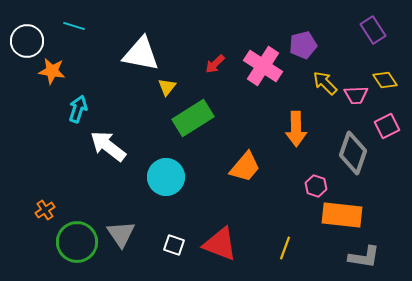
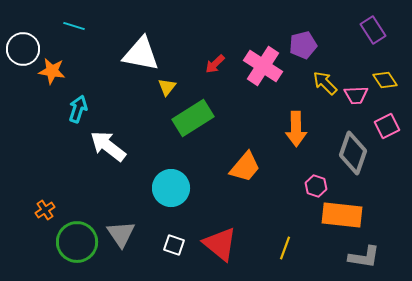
white circle: moved 4 px left, 8 px down
cyan circle: moved 5 px right, 11 px down
red triangle: rotated 18 degrees clockwise
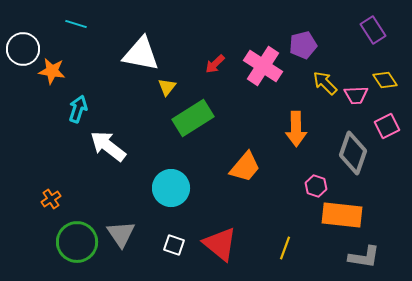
cyan line: moved 2 px right, 2 px up
orange cross: moved 6 px right, 11 px up
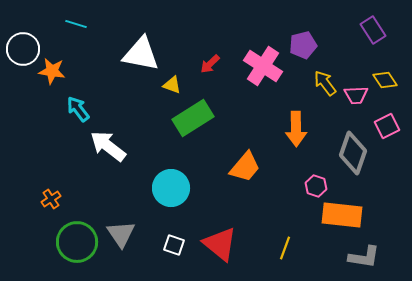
red arrow: moved 5 px left
yellow arrow: rotated 8 degrees clockwise
yellow triangle: moved 5 px right, 2 px up; rotated 48 degrees counterclockwise
cyan arrow: rotated 56 degrees counterclockwise
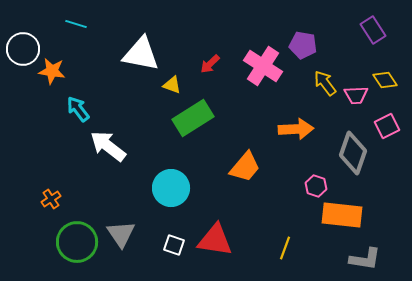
purple pentagon: rotated 24 degrees clockwise
orange arrow: rotated 92 degrees counterclockwise
red triangle: moved 5 px left, 4 px up; rotated 30 degrees counterclockwise
gray L-shape: moved 1 px right, 2 px down
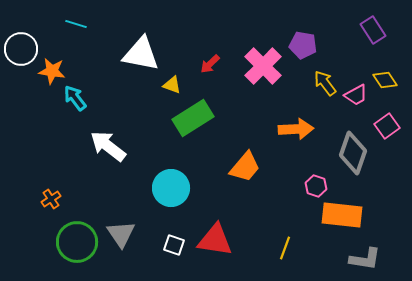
white circle: moved 2 px left
pink cross: rotated 12 degrees clockwise
pink trapezoid: rotated 25 degrees counterclockwise
cyan arrow: moved 3 px left, 11 px up
pink square: rotated 10 degrees counterclockwise
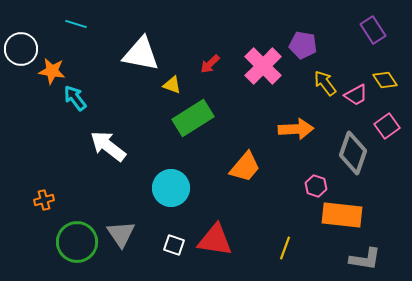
orange cross: moved 7 px left, 1 px down; rotated 18 degrees clockwise
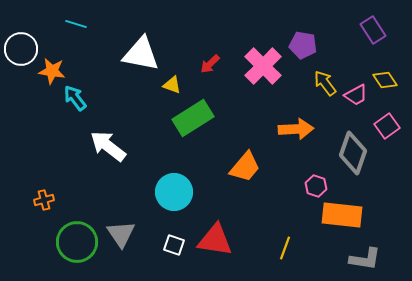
cyan circle: moved 3 px right, 4 px down
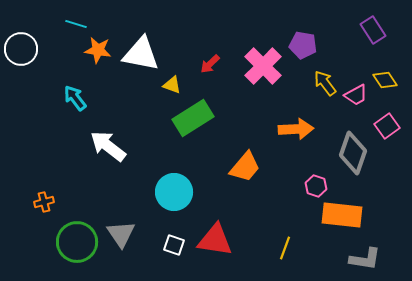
orange star: moved 46 px right, 21 px up
orange cross: moved 2 px down
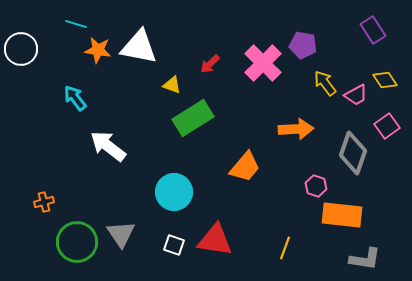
white triangle: moved 2 px left, 7 px up
pink cross: moved 3 px up
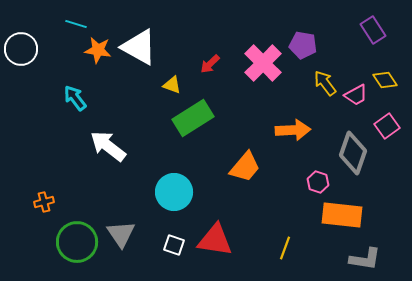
white triangle: rotated 18 degrees clockwise
orange arrow: moved 3 px left, 1 px down
pink hexagon: moved 2 px right, 4 px up
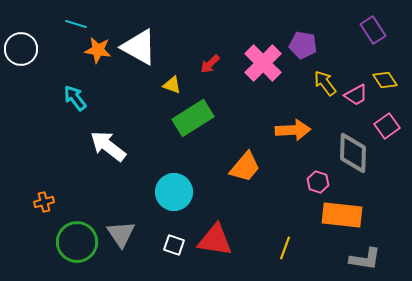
gray diamond: rotated 18 degrees counterclockwise
